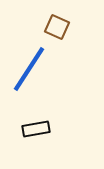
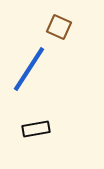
brown square: moved 2 px right
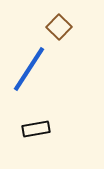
brown square: rotated 20 degrees clockwise
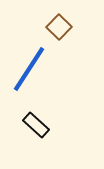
black rectangle: moved 4 px up; rotated 52 degrees clockwise
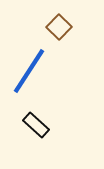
blue line: moved 2 px down
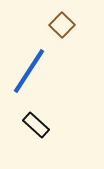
brown square: moved 3 px right, 2 px up
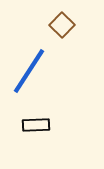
black rectangle: rotated 44 degrees counterclockwise
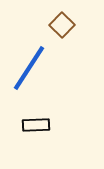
blue line: moved 3 px up
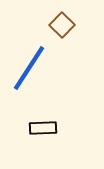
black rectangle: moved 7 px right, 3 px down
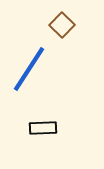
blue line: moved 1 px down
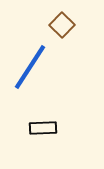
blue line: moved 1 px right, 2 px up
